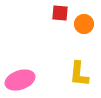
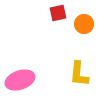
red square: moved 2 px left; rotated 18 degrees counterclockwise
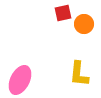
red square: moved 5 px right
pink ellipse: rotated 44 degrees counterclockwise
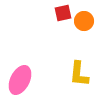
orange circle: moved 3 px up
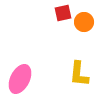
orange circle: moved 1 px down
pink ellipse: moved 1 px up
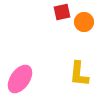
red square: moved 1 px left, 1 px up
pink ellipse: rotated 8 degrees clockwise
